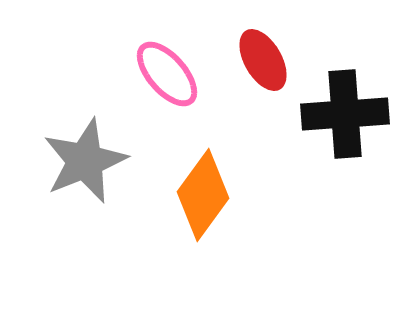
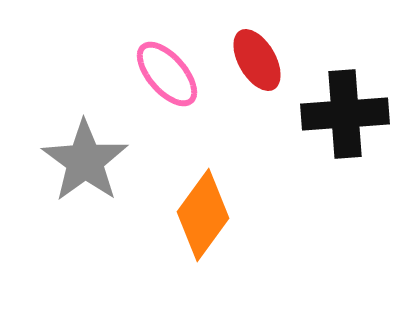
red ellipse: moved 6 px left
gray star: rotated 14 degrees counterclockwise
orange diamond: moved 20 px down
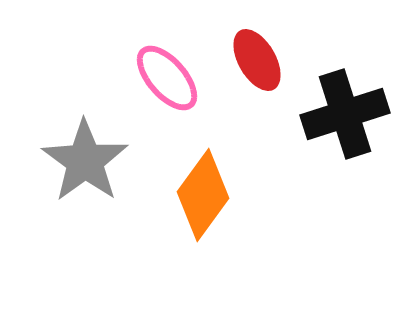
pink ellipse: moved 4 px down
black cross: rotated 14 degrees counterclockwise
orange diamond: moved 20 px up
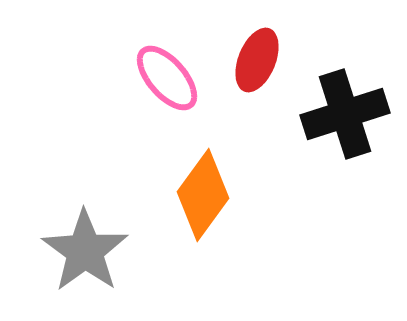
red ellipse: rotated 52 degrees clockwise
gray star: moved 90 px down
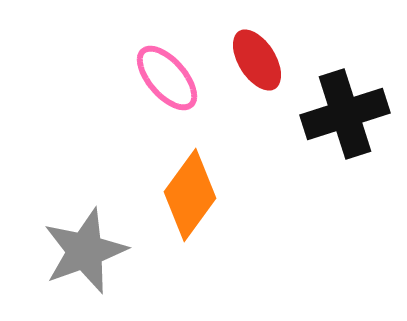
red ellipse: rotated 54 degrees counterclockwise
orange diamond: moved 13 px left
gray star: rotated 16 degrees clockwise
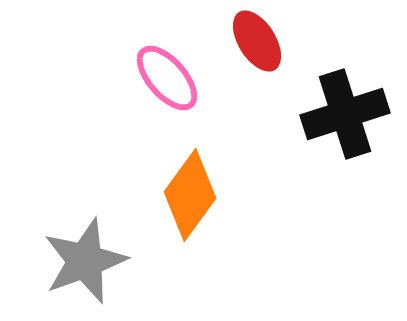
red ellipse: moved 19 px up
gray star: moved 10 px down
